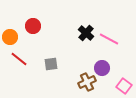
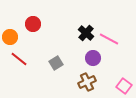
red circle: moved 2 px up
gray square: moved 5 px right, 1 px up; rotated 24 degrees counterclockwise
purple circle: moved 9 px left, 10 px up
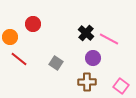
gray square: rotated 24 degrees counterclockwise
brown cross: rotated 24 degrees clockwise
pink square: moved 3 px left
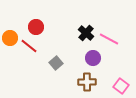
red circle: moved 3 px right, 3 px down
orange circle: moved 1 px down
red line: moved 10 px right, 13 px up
gray square: rotated 16 degrees clockwise
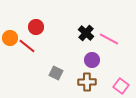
red line: moved 2 px left
purple circle: moved 1 px left, 2 px down
gray square: moved 10 px down; rotated 24 degrees counterclockwise
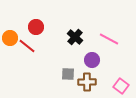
black cross: moved 11 px left, 4 px down
gray square: moved 12 px right, 1 px down; rotated 24 degrees counterclockwise
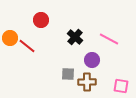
red circle: moved 5 px right, 7 px up
pink square: rotated 28 degrees counterclockwise
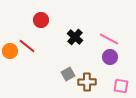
orange circle: moved 13 px down
purple circle: moved 18 px right, 3 px up
gray square: rotated 32 degrees counterclockwise
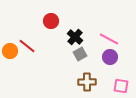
red circle: moved 10 px right, 1 px down
gray square: moved 12 px right, 20 px up
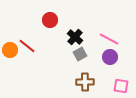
red circle: moved 1 px left, 1 px up
orange circle: moved 1 px up
brown cross: moved 2 px left
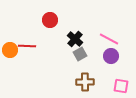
black cross: moved 2 px down
red line: rotated 36 degrees counterclockwise
purple circle: moved 1 px right, 1 px up
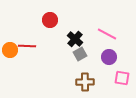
pink line: moved 2 px left, 5 px up
purple circle: moved 2 px left, 1 px down
pink square: moved 1 px right, 8 px up
